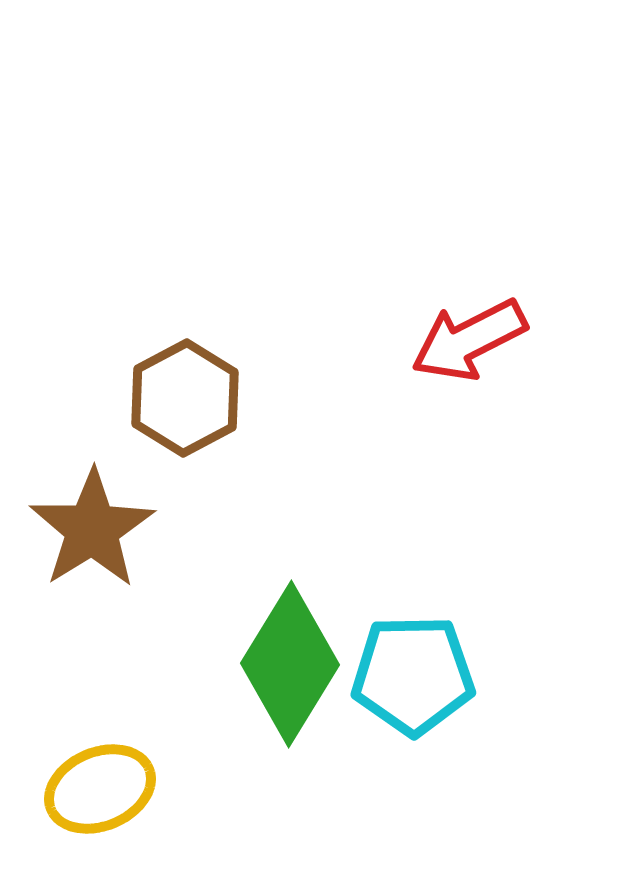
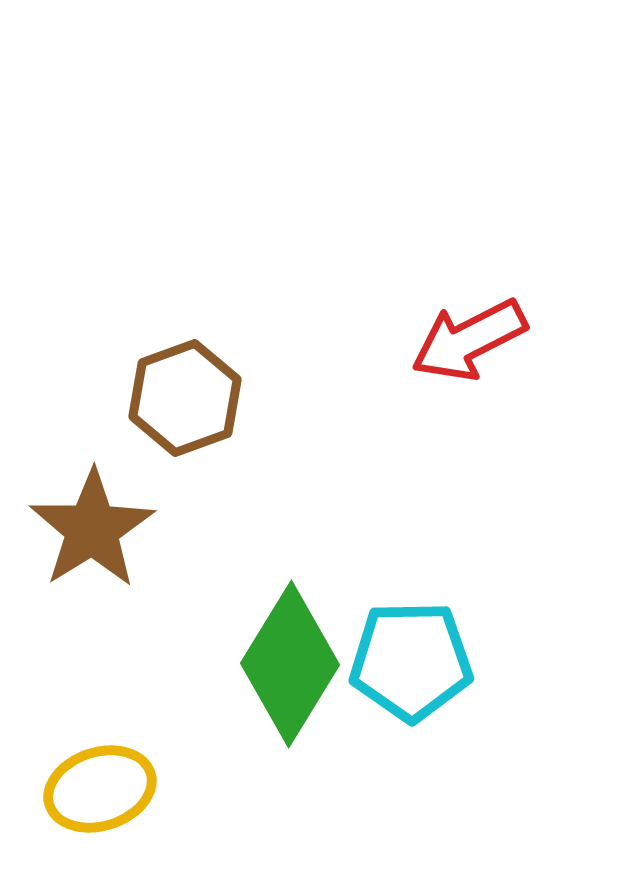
brown hexagon: rotated 8 degrees clockwise
cyan pentagon: moved 2 px left, 14 px up
yellow ellipse: rotated 5 degrees clockwise
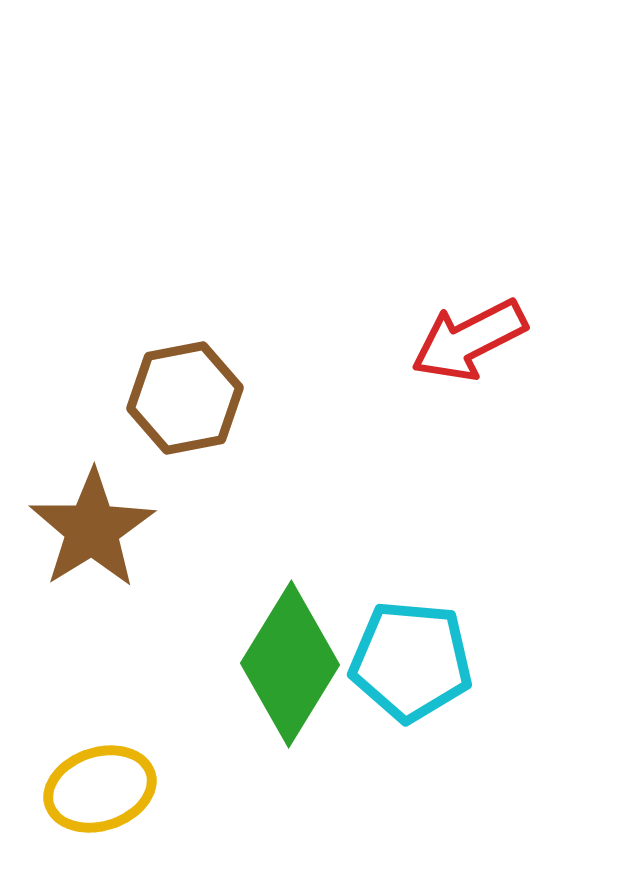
brown hexagon: rotated 9 degrees clockwise
cyan pentagon: rotated 6 degrees clockwise
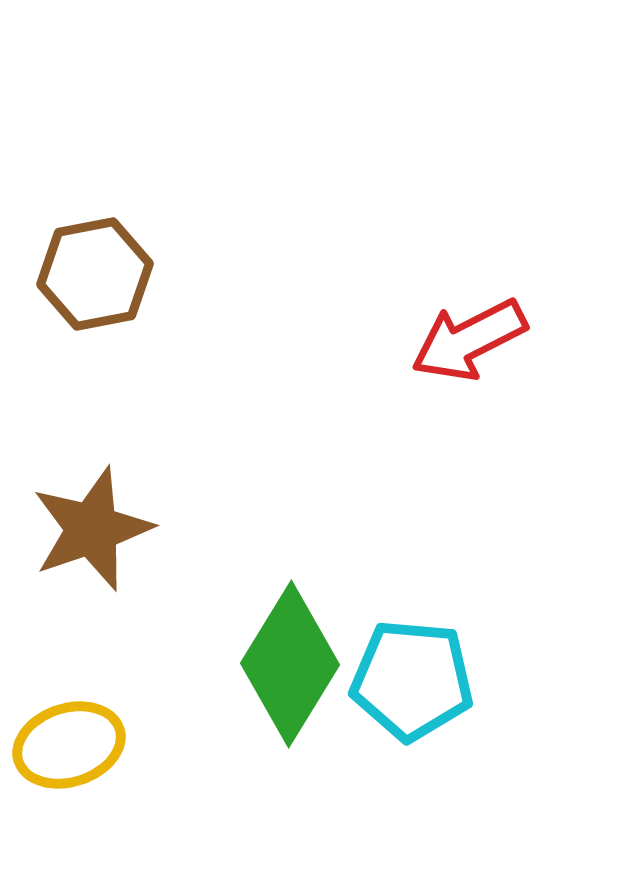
brown hexagon: moved 90 px left, 124 px up
brown star: rotated 13 degrees clockwise
cyan pentagon: moved 1 px right, 19 px down
yellow ellipse: moved 31 px left, 44 px up
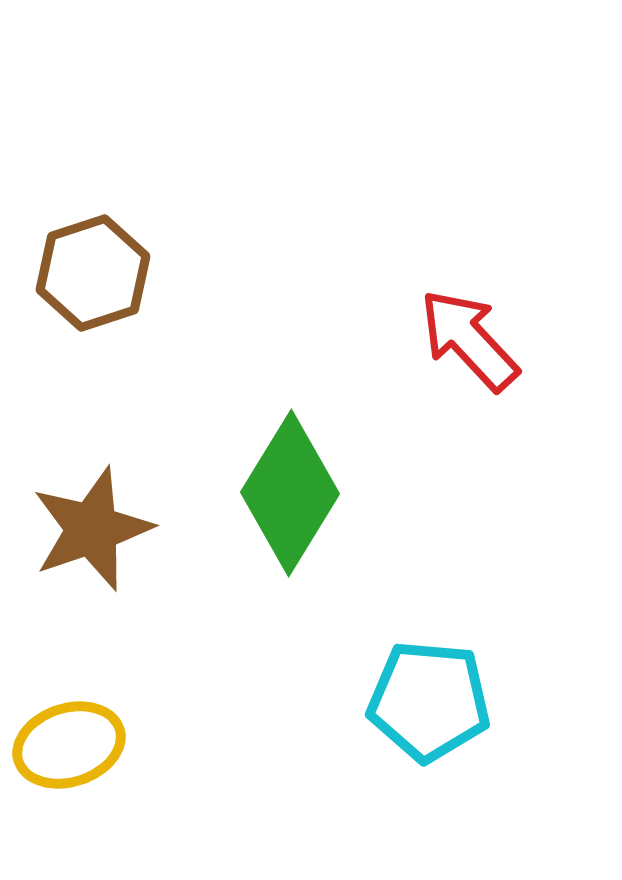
brown hexagon: moved 2 px left, 1 px up; rotated 7 degrees counterclockwise
red arrow: rotated 74 degrees clockwise
green diamond: moved 171 px up
cyan pentagon: moved 17 px right, 21 px down
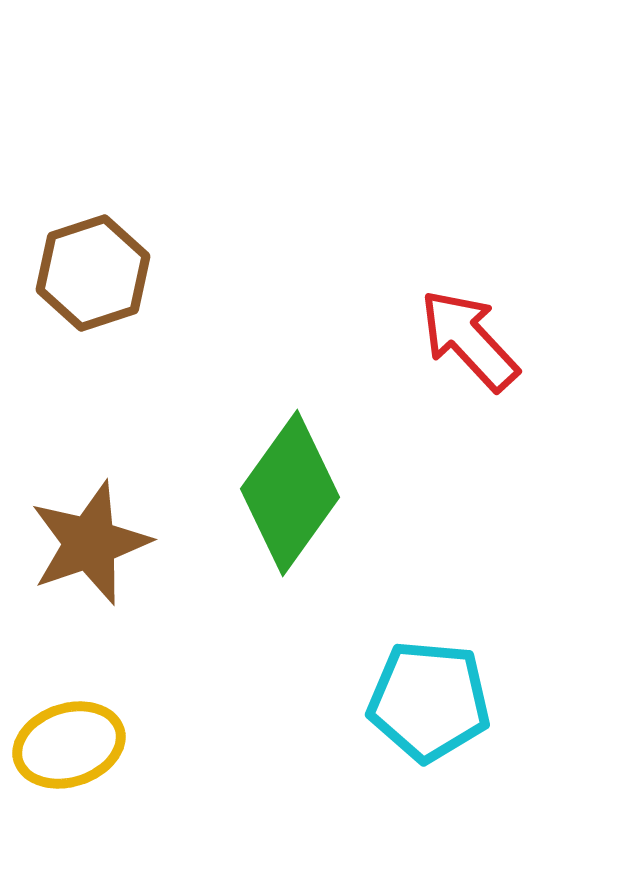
green diamond: rotated 4 degrees clockwise
brown star: moved 2 px left, 14 px down
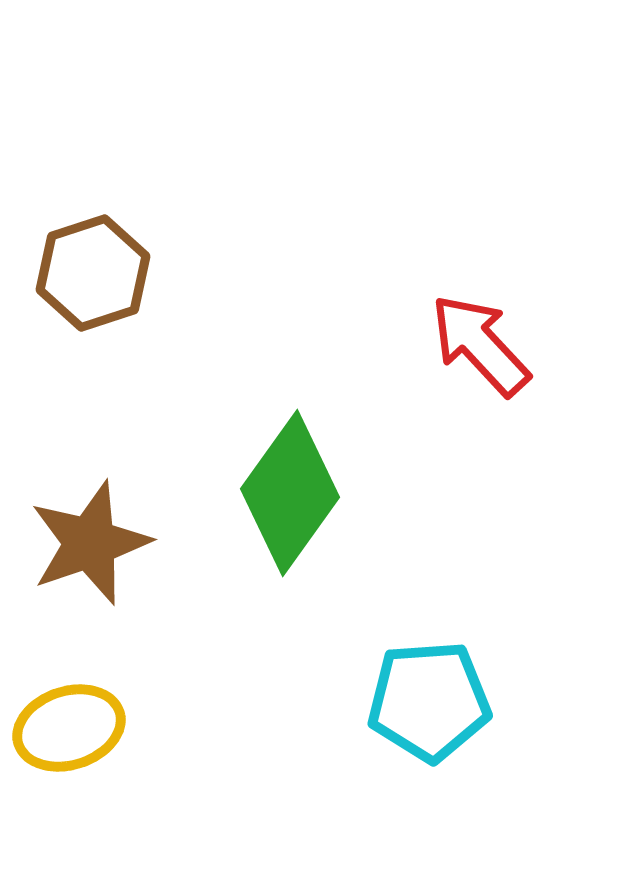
red arrow: moved 11 px right, 5 px down
cyan pentagon: rotated 9 degrees counterclockwise
yellow ellipse: moved 17 px up
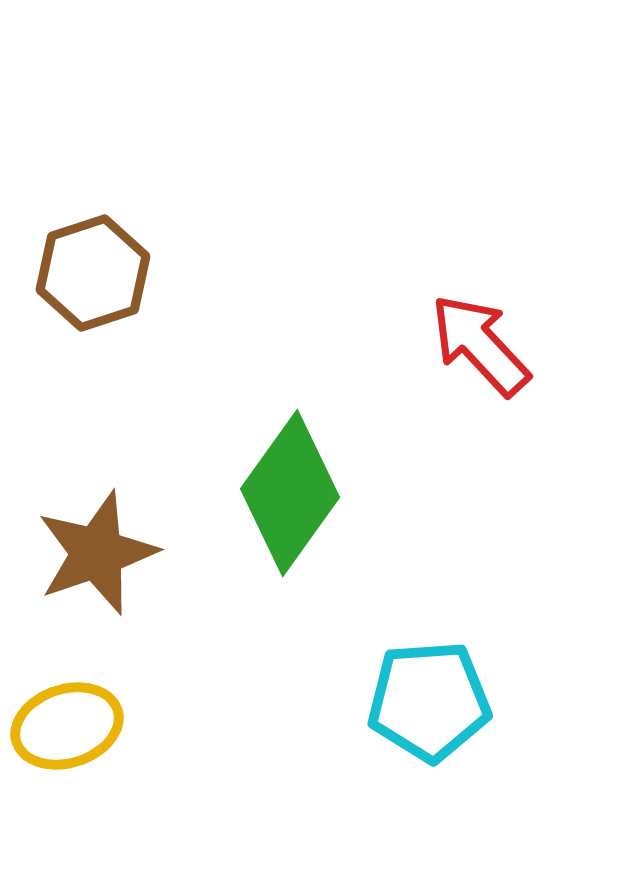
brown star: moved 7 px right, 10 px down
yellow ellipse: moved 2 px left, 2 px up
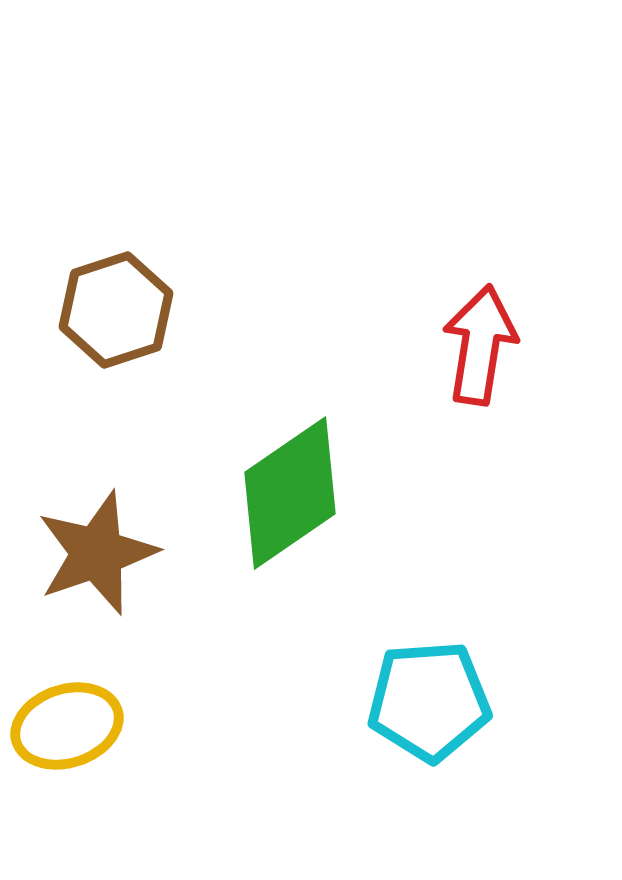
brown hexagon: moved 23 px right, 37 px down
red arrow: rotated 52 degrees clockwise
green diamond: rotated 20 degrees clockwise
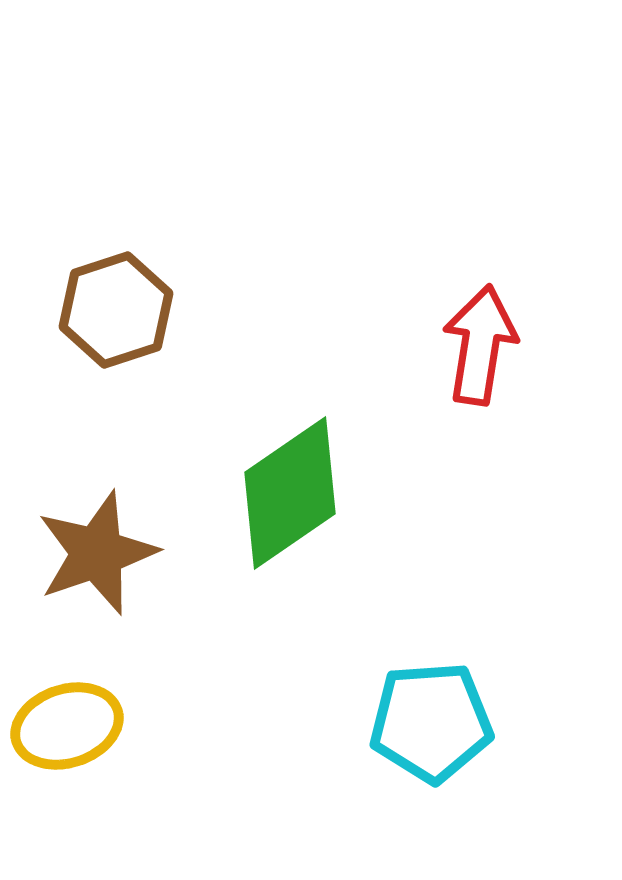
cyan pentagon: moved 2 px right, 21 px down
